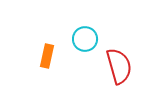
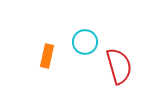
cyan circle: moved 3 px down
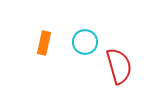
orange rectangle: moved 3 px left, 13 px up
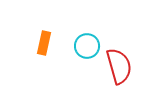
cyan circle: moved 2 px right, 4 px down
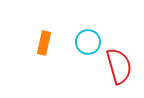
cyan circle: moved 1 px right, 4 px up
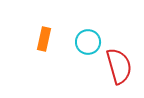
orange rectangle: moved 4 px up
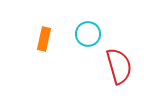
cyan circle: moved 8 px up
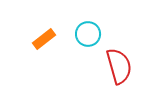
orange rectangle: rotated 40 degrees clockwise
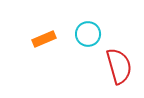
orange rectangle: rotated 15 degrees clockwise
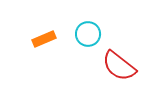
red semicircle: rotated 144 degrees clockwise
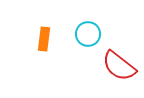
orange rectangle: rotated 60 degrees counterclockwise
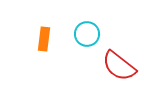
cyan circle: moved 1 px left
